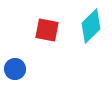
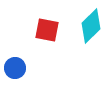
blue circle: moved 1 px up
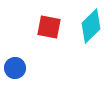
red square: moved 2 px right, 3 px up
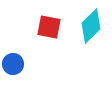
blue circle: moved 2 px left, 4 px up
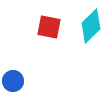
blue circle: moved 17 px down
